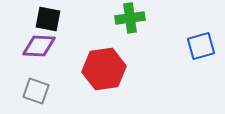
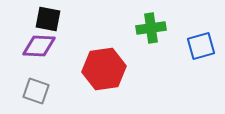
green cross: moved 21 px right, 10 px down
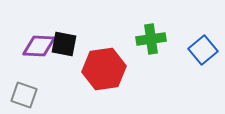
black square: moved 16 px right, 25 px down
green cross: moved 11 px down
blue square: moved 2 px right, 4 px down; rotated 24 degrees counterclockwise
gray square: moved 12 px left, 4 px down
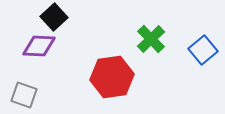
green cross: rotated 36 degrees counterclockwise
black square: moved 10 px left, 27 px up; rotated 36 degrees clockwise
red hexagon: moved 8 px right, 8 px down
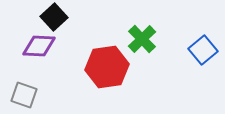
green cross: moved 9 px left
red hexagon: moved 5 px left, 10 px up
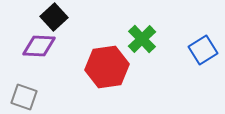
blue square: rotated 8 degrees clockwise
gray square: moved 2 px down
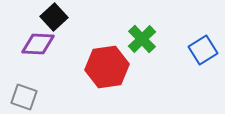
purple diamond: moved 1 px left, 2 px up
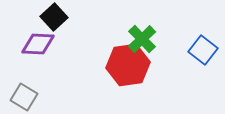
blue square: rotated 20 degrees counterclockwise
red hexagon: moved 21 px right, 2 px up
gray square: rotated 12 degrees clockwise
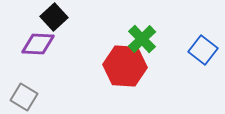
red hexagon: moved 3 px left, 1 px down; rotated 12 degrees clockwise
